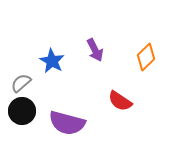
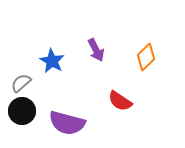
purple arrow: moved 1 px right
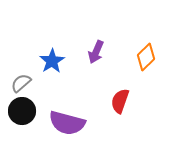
purple arrow: moved 2 px down; rotated 50 degrees clockwise
blue star: rotated 10 degrees clockwise
red semicircle: rotated 75 degrees clockwise
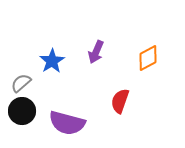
orange diamond: moved 2 px right, 1 px down; rotated 16 degrees clockwise
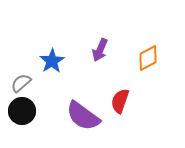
purple arrow: moved 4 px right, 2 px up
purple semicircle: moved 16 px right, 7 px up; rotated 21 degrees clockwise
